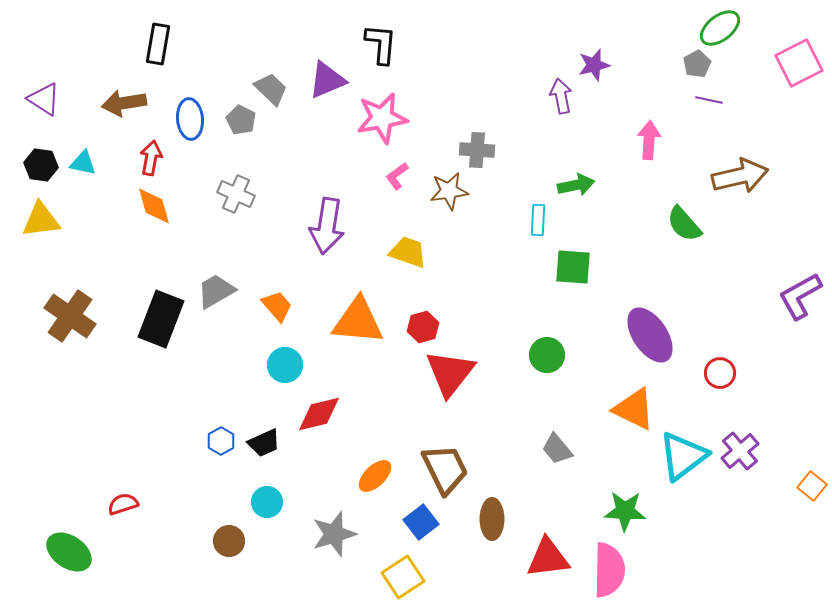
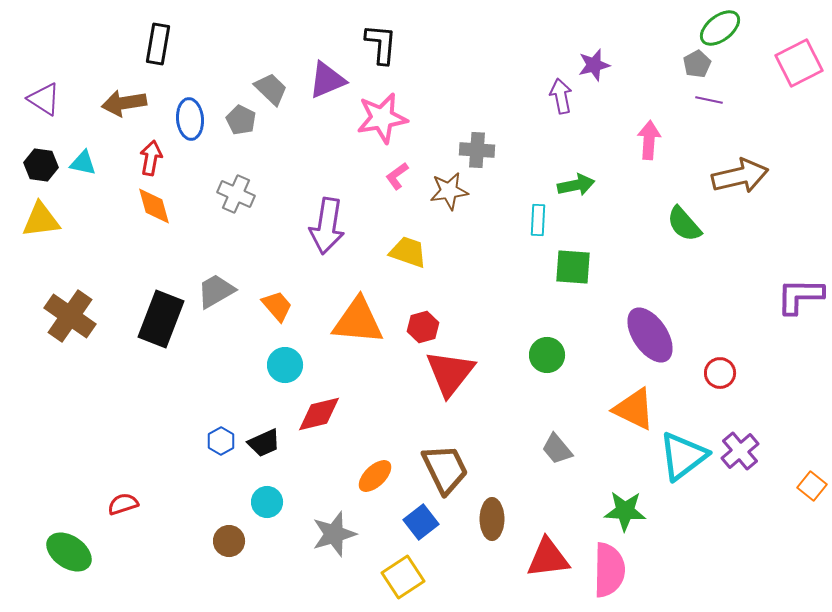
purple L-shape at (800, 296): rotated 30 degrees clockwise
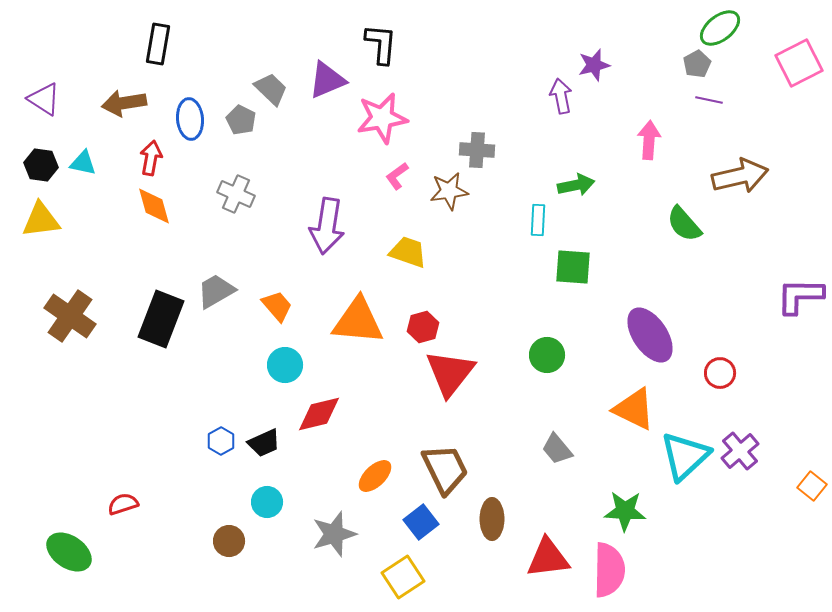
cyan triangle at (683, 456): moved 2 px right; rotated 6 degrees counterclockwise
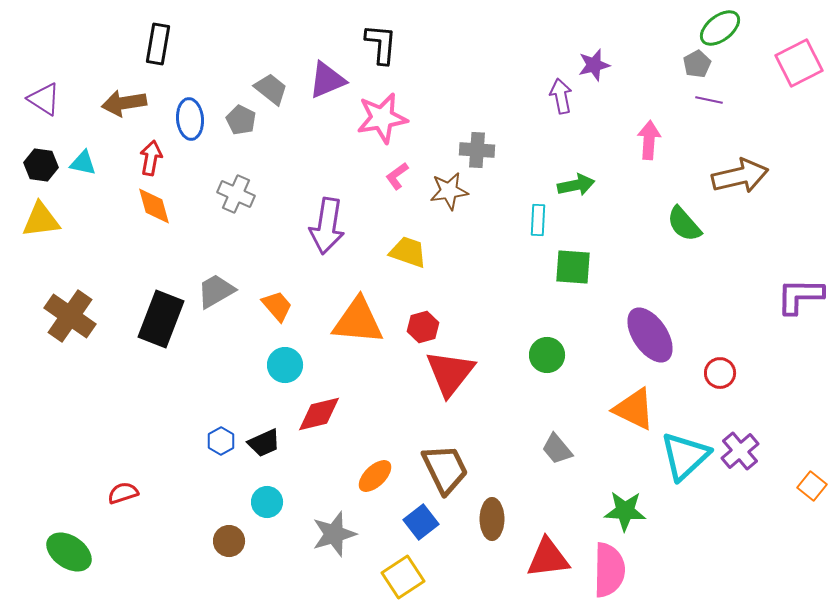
gray trapezoid at (271, 89): rotated 6 degrees counterclockwise
red semicircle at (123, 504): moved 11 px up
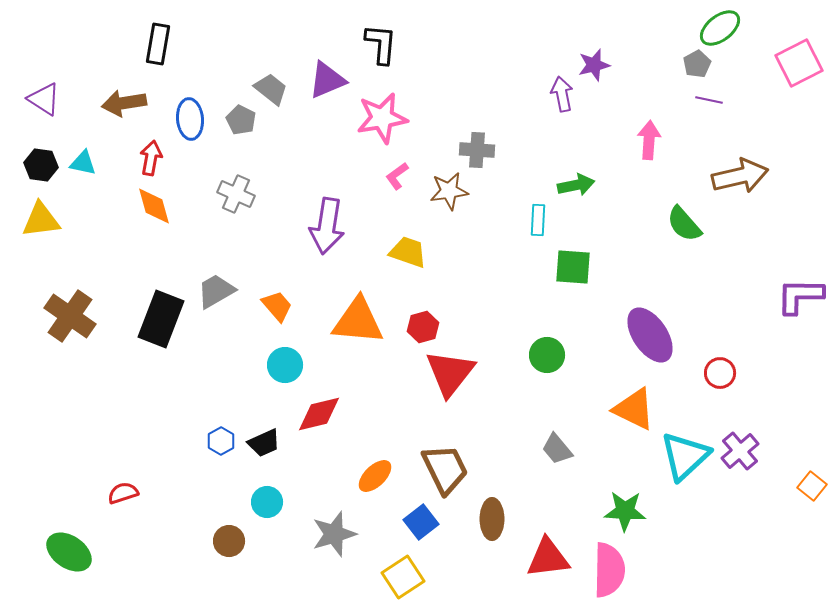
purple arrow at (561, 96): moved 1 px right, 2 px up
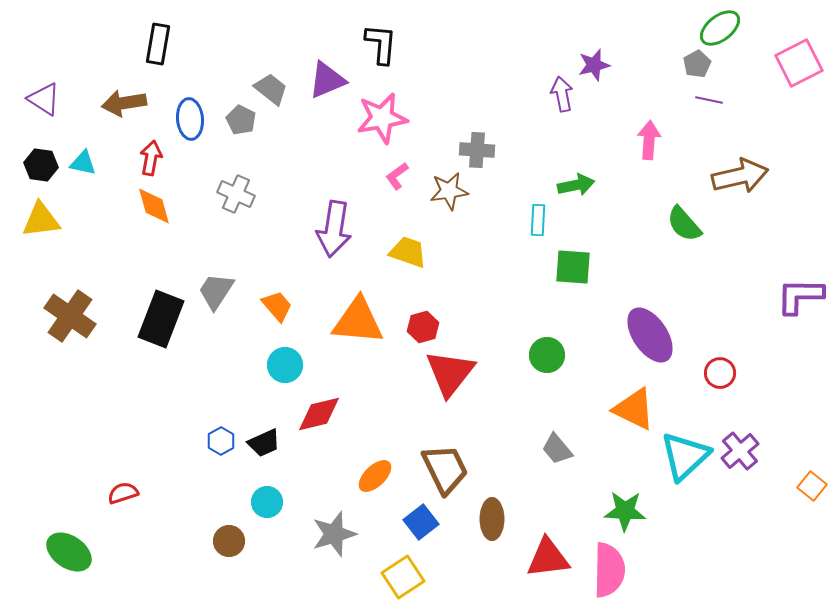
purple arrow at (327, 226): moved 7 px right, 3 px down
gray trapezoid at (216, 291): rotated 27 degrees counterclockwise
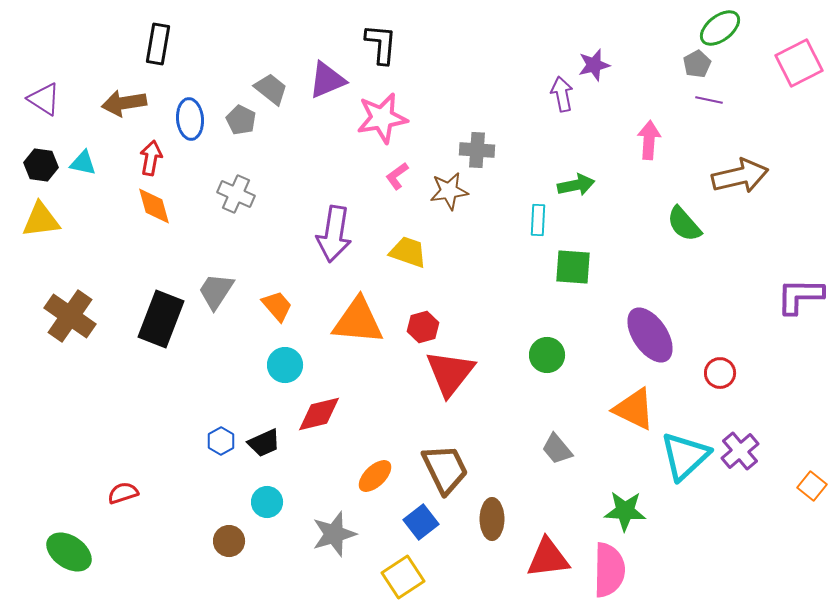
purple arrow at (334, 229): moved 5 px down
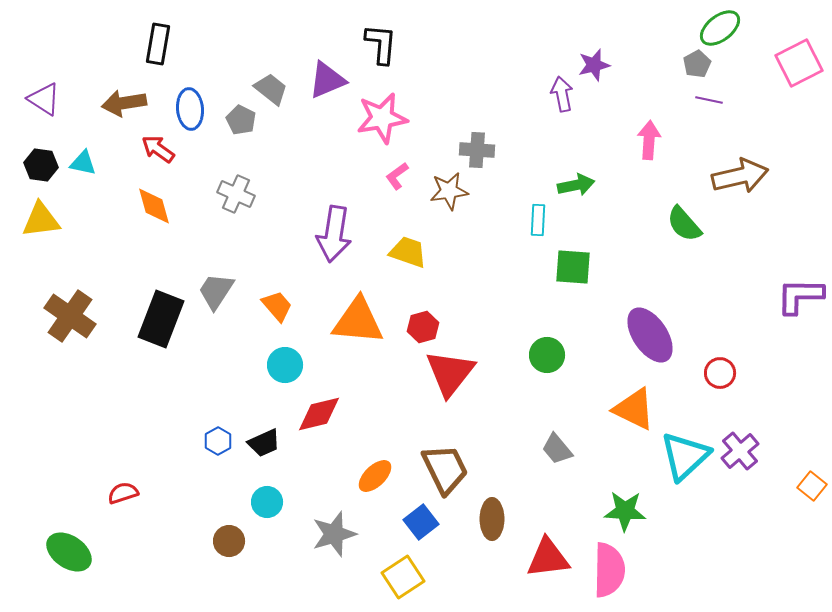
blue ellipse at (190, 119): moved 10 px up
red arrow at (151, 158): moved 7 px right, 9 px up; rotated 64 degrees counterclockwise
blue hexagon at (221, 441): moved 3 px left
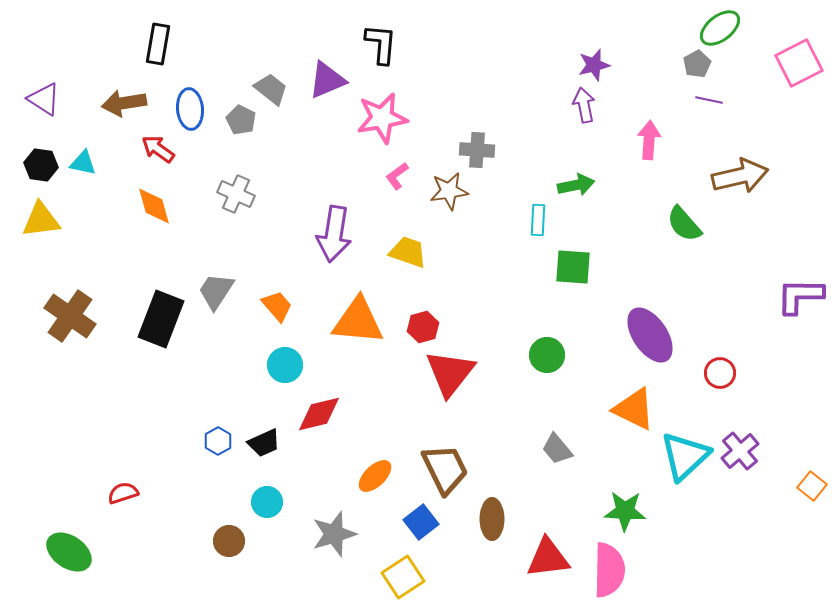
purple arrow at (562, 94): moved 22 px right, 11 px down
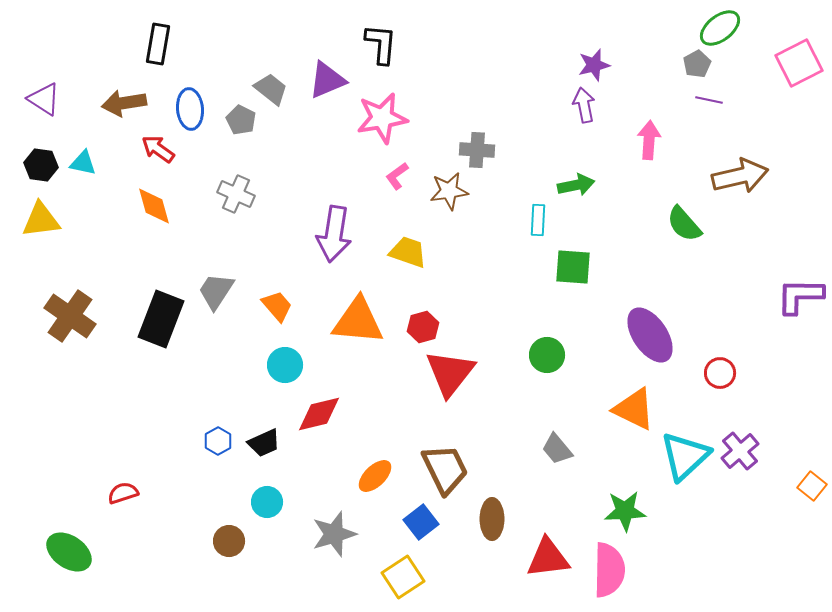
green star at (625, 511): rotated 6 degrees counterclockwise
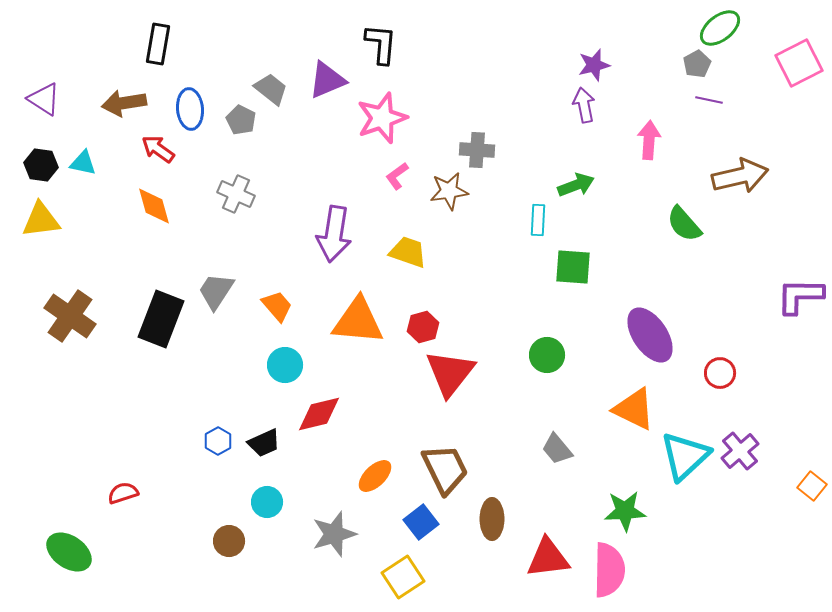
pink star at (382, 118): rotated 9 degrees counterclockwise
green arrow at (576, 185): rotated 9 degrees counterclockwise
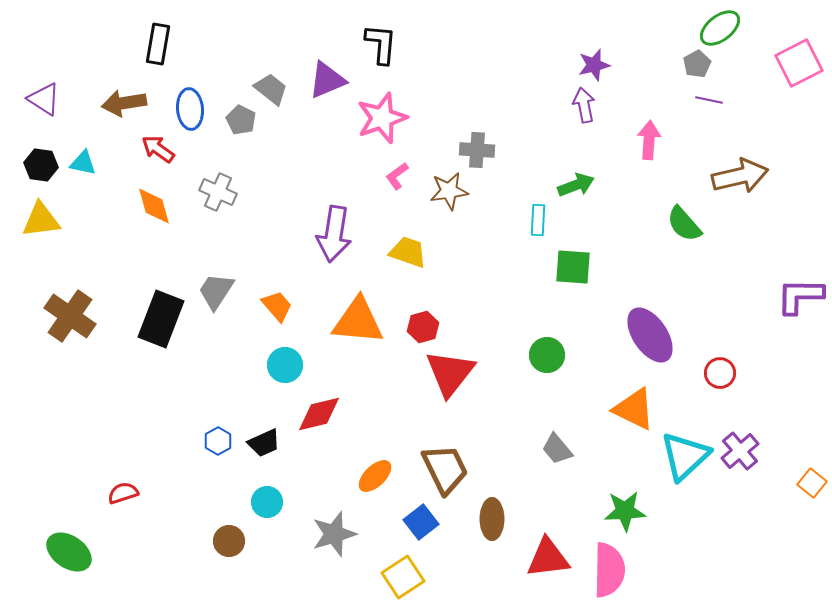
gray cross at (236, 194): moved 18 px left, 2 px up
orange square at (812, 486): moved 3 px up
